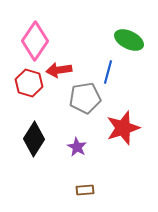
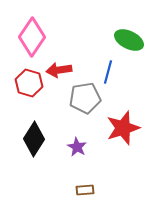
pink diamond: moved 3 px left, 4 px up
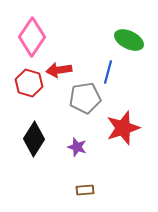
purple star: rotated 12 degrees counterclockwise
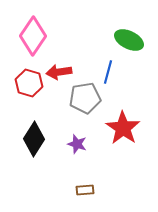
pink diamond: moved 1 px right, 1 px up
red arrow: moved 2 px down
red star: rotated 20 degrees counterclockwise
purple star: moved 3 px up
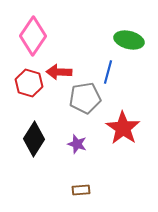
green ellipse: rotated 12 degrees counterclockwise
red arrow: rotated 10 degrees clockwise
brown rectangle: moved 4 px left
